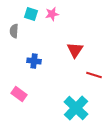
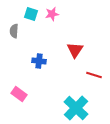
blue cross: moved 5 px right
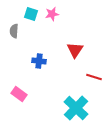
red line: moved 2 px down
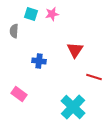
cyan cross: moved 3 px left, 1 px up
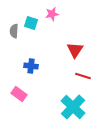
cyan square: moved 9 px down
blue cross: moved 8 px left, 5 px down
red line: moved 11 px left, 1 px up
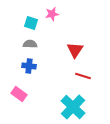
gray semicircle: moved 16 px right, 13 px down; rotated 88 degrees clockwise
blue cross: moved 2 px left
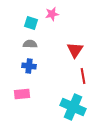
red line: rotated 63 degrees clockwise
pink rectangle: moved 3 px right; rotated 42 degrees counterclockwise
cyan cross: rotated 20 degrees counterclockwise
